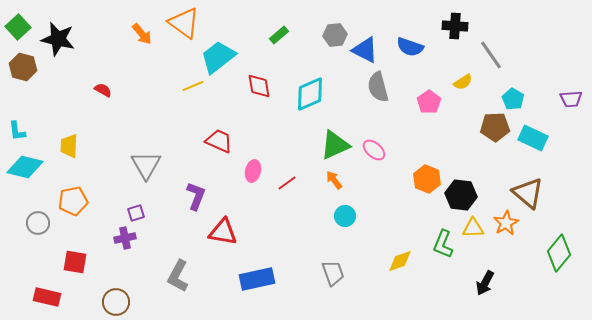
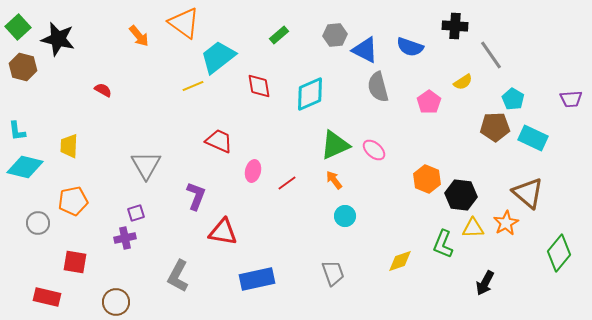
orange arrow at (142, 34): moved 3 px left, 2 px down
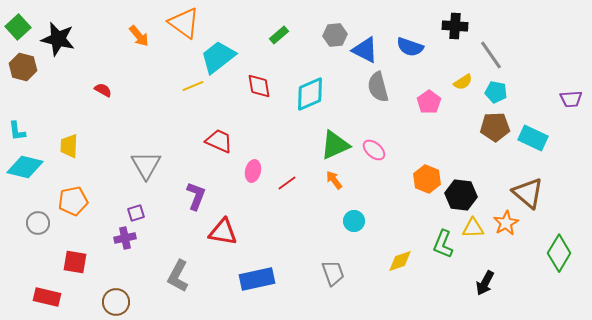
cyan pentagon at (513, 99): moved 17 px left, 7 px up; rotated 20 degrees counterclockwise
cyan circle at (345, 216): moved 9 px right, 5 px down
green diamond at (559, 253): rotated 9 degrees counterclockwise
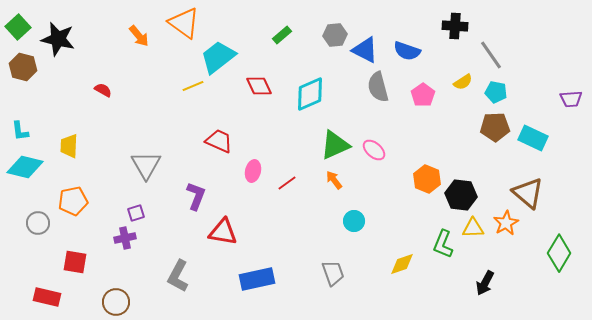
green rectangle at (279, 35): moved 3 px right
blue semicircle at (410, 47): moved 3 px left, 4 px down
red diamond at (259, 86): rotated 16 degrees counterclockwise
pink pentagon at (429, 102): moved 6 px left, 7 px up
cyan L-shape at (17, 131): moved 3 px right
yellow diamond at (400, 261): moved 2 px right, 3 px down
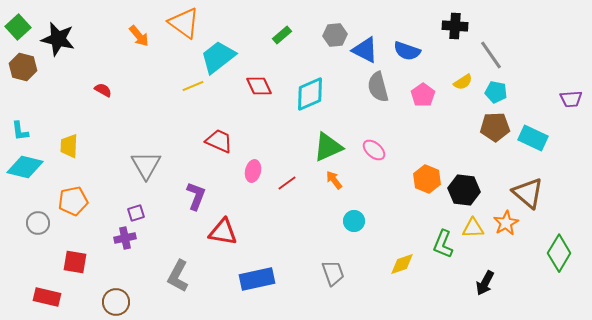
green triangle at (335, 145): moved 7 px left, 2 px down
black hexagon at (461, 195): moved 3 px right, 5 px up
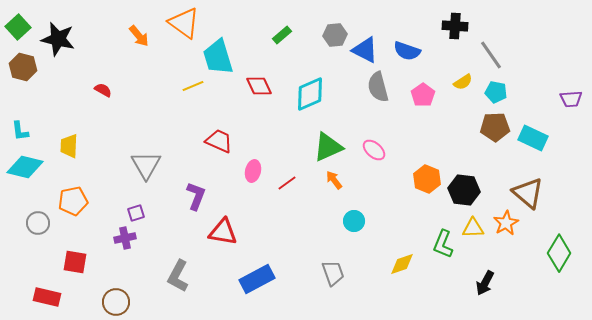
cyan trapezoid at (218, 57): rotated 69 degrees counterclockwise
blue rectangle at (257, 279): rotated 16 degrees counterclockwise
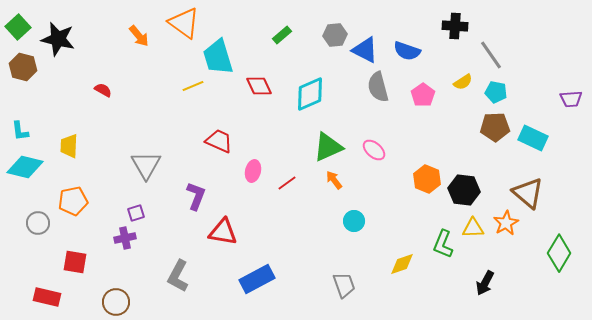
gray trapezoid at (333, 273): moved 11 px right, 12 px down
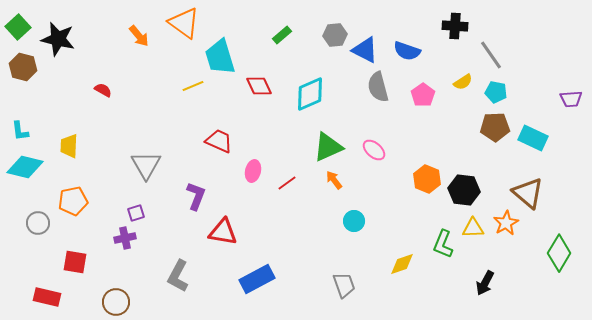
cyan trapezoid at (218, 57): moved 2 px right
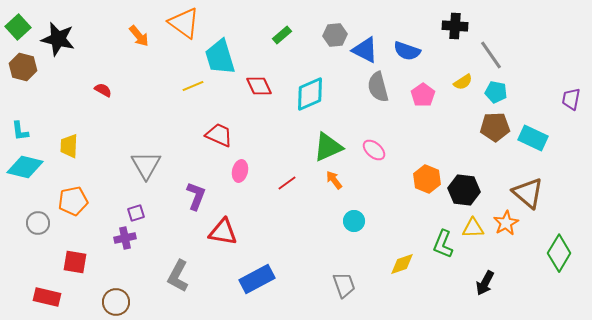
purple trapezoid at (571, 99): rotated 105 degrees clockwise
red trapezoid at (219, 141): moved 6 px up
pink ellipse at (253, 171): moved 13 px left
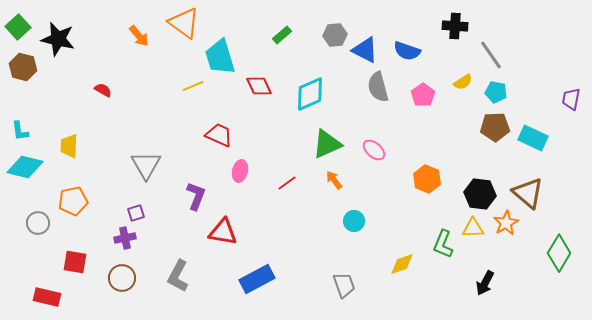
green triangle at (328, 147): moved 1 px left, 3 px up
black hexagon at (464, 190): moved 16 px right, 4 px down
brown circle at (116, 302): moved 6 px right, 24 px up
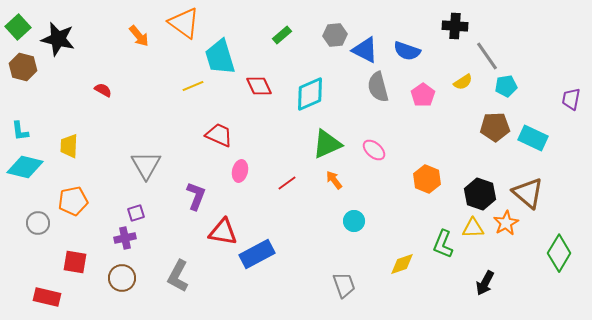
gray line at (491, 55): moved 4 px left, 1 px down
cyan pentagon at (496, 92): moved 10 px right, 6 px up; rotated 20 degrees counterclockwise
black hexagon at (480, 194): rotated 12 degrees clockwise
blue rectangle at (257, 279): moved 25 px up
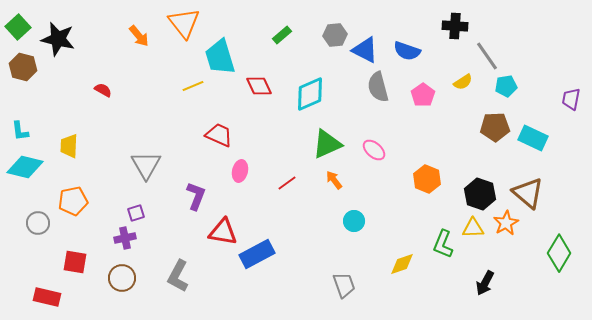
orange triangle at (184, 23): rotated 16 degrees clockwise
